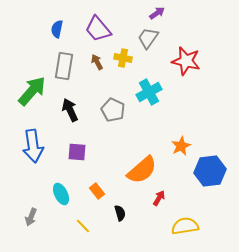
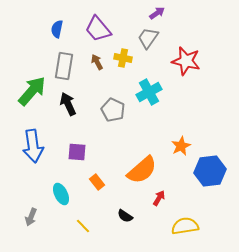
black arrow: moved 2 px left, 6 px up
orange rectangle: moved 9 px up
black semicircle: moved 5 px right, 3 px down; rotated 140 degrees clockwise
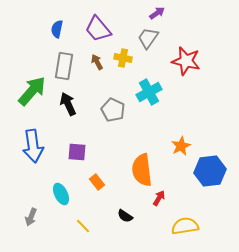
orange semicircle: rotated 124 degrees clockwise
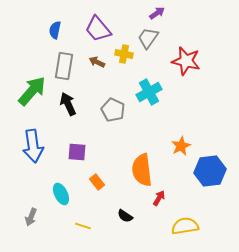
blue semicircle: moved 2 px left, 1 px down
yellow cross: moved 1 px right, 4 px up
brown arrow: rotated 35 degrees counterclockwise
yellow line: rotated 28 degrees counterclockwise
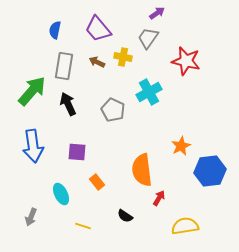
yellow cross: moved 1 px left, 3 px down
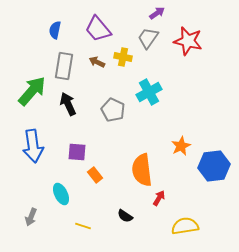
red star: moved 2 px right, 20 px up
blue hexagon: moved 4 px right, 5 px up
orange rectangle: moved 2 px left, 7 px up
